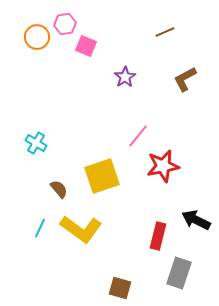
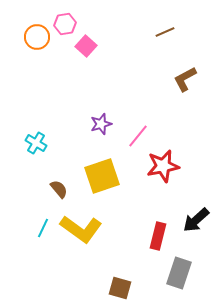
pink square: rotated 20 degrees clockwise
purple star: moved 24 px left, 47 px down; rotated 15 degrees clockwise
black arrow: rotated 68 degrees counterclockwise
cyan line: moved 3 px right
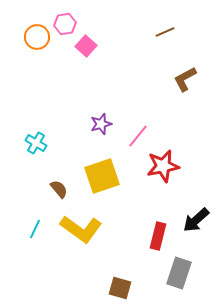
cyan line: moved 8 px left, 1 px down
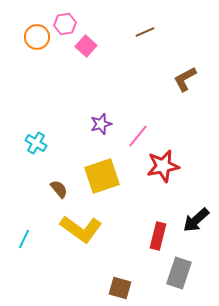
brown line: moved 20 px left
cyan line: moved 11 px left, 10 px down
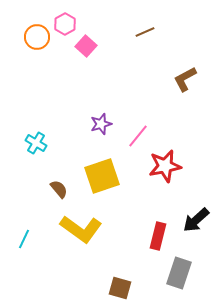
pink hexagon: rotated 20 degrees counterclockwise
red star: moved 2 px right
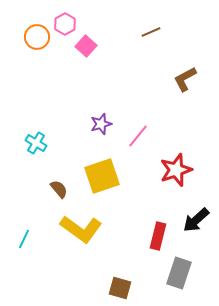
brown line: moved 6 px right
red star: moved 11 px right, 4 px down; rotated 8 degrees counterclockwise
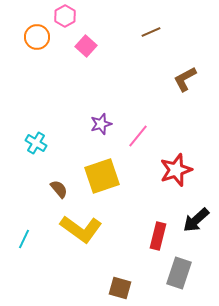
pink hexagon: moved 8 px up
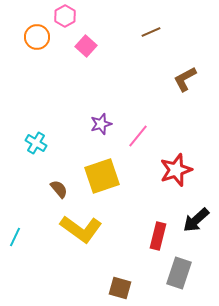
cyan line: moved 9 px left, 2 px up
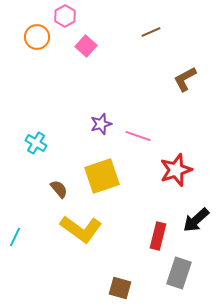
pink line: rotated 70 degrees clockwise
